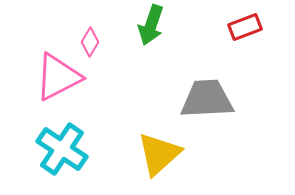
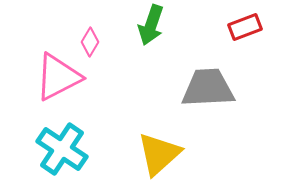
gray trapezoid: moved 1 px right, 11 px up
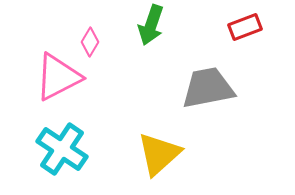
gray trapezoid: rotated 8 degrees counterclockwise
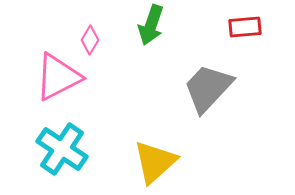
red rectangle: rotated 16 degrees clockwise
pink diamond: moved 2 px up
gray trapezoid: rotated 36 degrees counterclockwise
yellow triangle: moved 4 px left, 8 px down
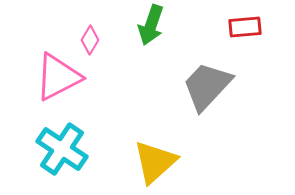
gray trapezoid: moved 1 px left, 2 px up
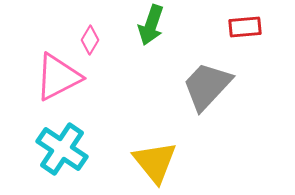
yellow triangle: rotated 27 degrees counterclockwise
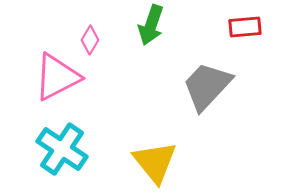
pink triangle: moved 1 px left
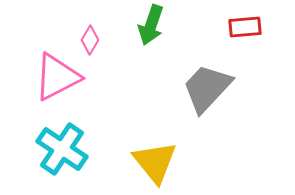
gray trapezoid: moved 2 px down
